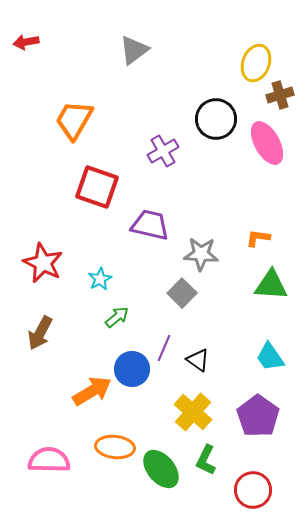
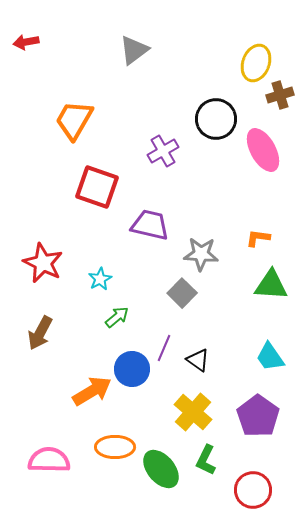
pink ellipse: moved 4 px left, 7 px down
orange ellipse: rotated 6 degrees counterclockwise
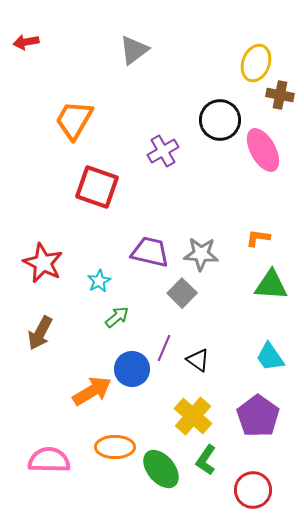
brown cross: rotated 28 degrees clockwise
black circle: moved 4 px right, 1 px down
purple trapezoid: moved 27 px down
cyan star: moved 1 px left, 2 px down
yellow cross: moved 4 px down
green L-shape: rotated 8 degrees clockwise
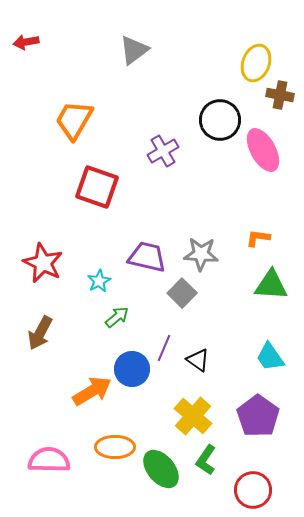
purple trapezoid: moved 3 px left, 5 px down
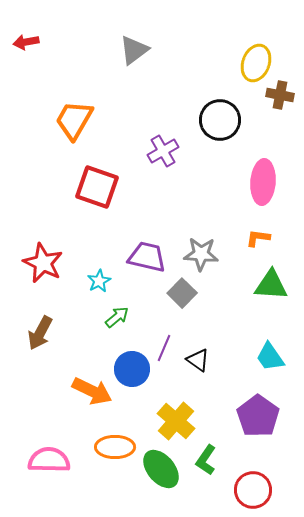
pink ellipse: moved 32 px down; rotated 33 degrees clockwise
orange arrow: rotated 57 degrees clockwise
yellow cross: moved 17 px left, 5 px down
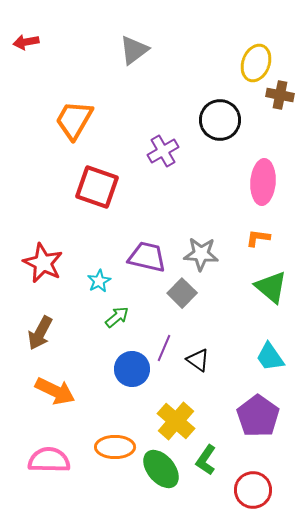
green triangle: moved 2 px down; rotated 36 degrees clockwise
orange arrow: moved 37 px left
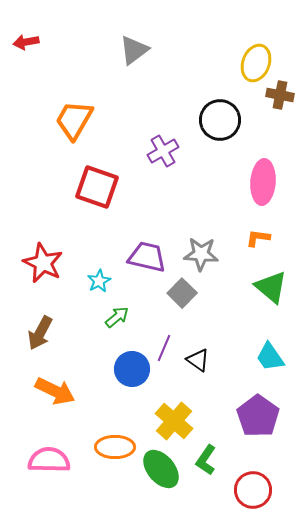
yellow cross: moved 2 px left
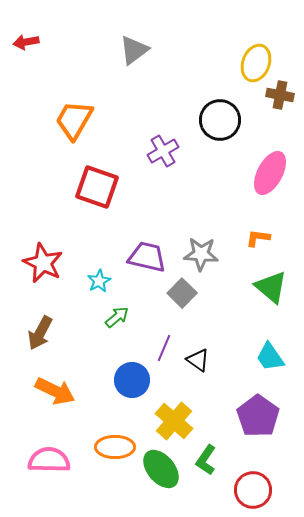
pink ellipse: moved 7 px right, 9 px up; rotated 24 degrees clockwise
blue circle: moved 11 px down
